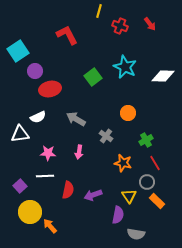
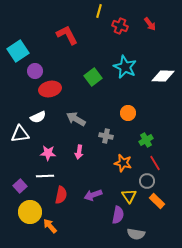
gray cross: rotated 24 degrees counterclockwise
gray circle: moved 1 px up
red semicircle: moved 7 px left, 5 px down
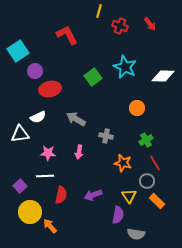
orange circle: moved 9 px right, 5 px up
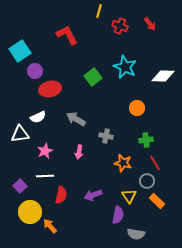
cyan square: moved 2 px right
green cross: rotated 24 degrees clockwise
pink star: moved 3 px left, 2 px up; rotated 28 degrees counterclockwise
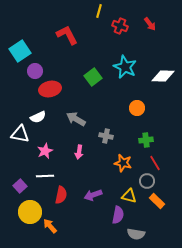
white triangle: rotated 18 degrees clockwise
yellow triangle: rotated 42 degrees counterclockwise
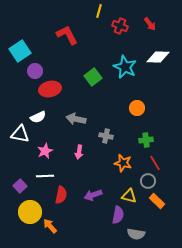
white diamond: moved 5 px left, 19 px up
gray arrow: rotated 18 degrees counterclockwise
gray circle: moved 1 px right
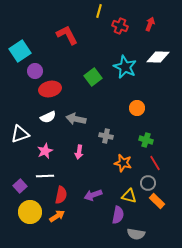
red arrow: rotated 120 degrees counterclockwise
white semicircle: moved 10 px right
white triangle: rotated 30 degrees counterclockwise
green cross: rotated 24 degrees clockwise
gray circle: moved 2 px down
orange arrow: moved 7 px right, 10 px up; rotated 98 degrees clockwise
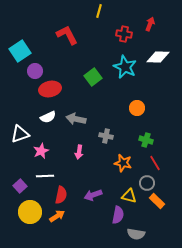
red cross: moved 4 px right, 8 px down; rotated 14 degrees counterclockwise
pink star: moved 4 px left
gray circle: moved 1 px left
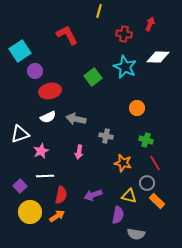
red ellipse: moved 2 px down
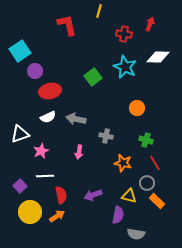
red L-shape: moved 10 px up; rotated 15 degrees clockwise
red semicircle: rotated 24 degrees counterclockwise
